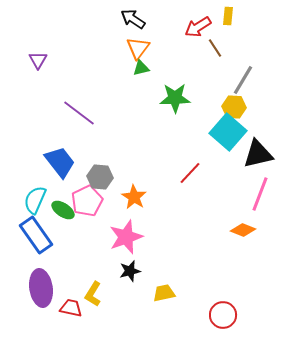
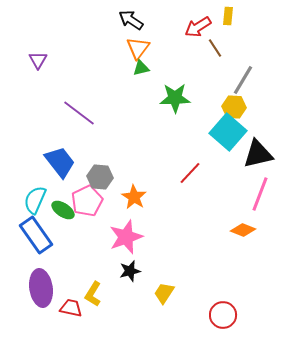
black arrow: moved 2 px left, 1 px down
yellow trapezoid: rotated 45 degrees counterclockwise
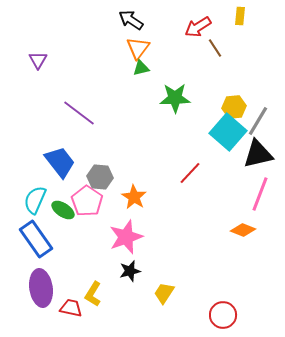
yellow rectangle: moved 12 px right
gray line: moved 15 px right, 41 px down
yellow hexagon: rotated 10 degrees counterclockwise
pink pentagon: rotated 12 degrees counterclockwise
blue rectangle: moved 4 px down
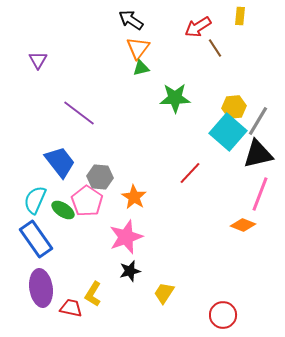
orange diamond: moved 5 px up
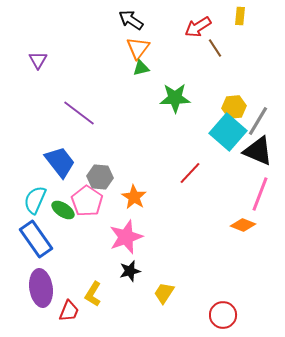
black triangle: moved 3 px up; rotated 36 degrees clockwise
red trapezoid: moved 2 px left, 3 px down; rotated 100 degrees clockwise
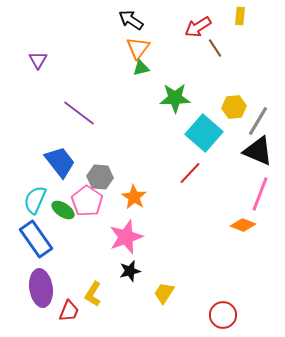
cyan square: moved 24 px left, 1 px down
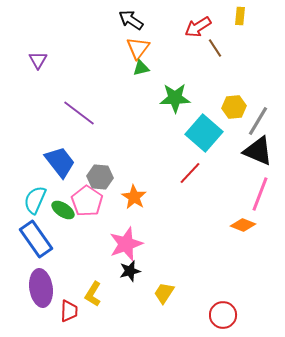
pink star: moved 7 px down
red trapezoid: rotated 20 degrees counterclockwise
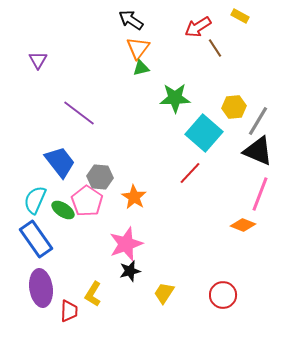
yellow rectangle: rotated 66 degrees counterclockwise
red circle: moved 20 px up
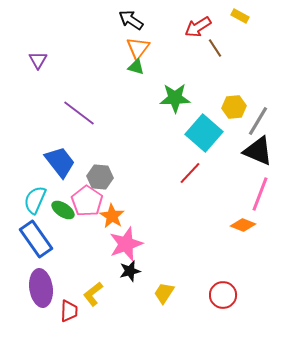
green triangle: moved 5 px left, 1 px up; rotated 30 degrees clockwise
orange star: moved 22 px left, 19 px down
yellow L-shape: rotated 20 degrees clockwise
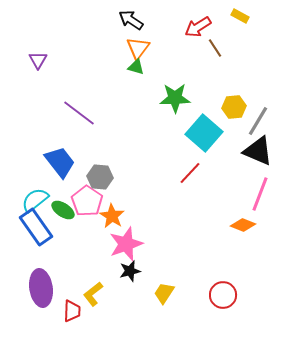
cyan semicircle: rotated 28 degrees clockwise
blue rectangle: moved 12 px up
red trapezoid: moved 3 px right
